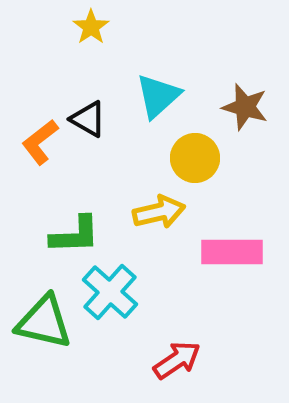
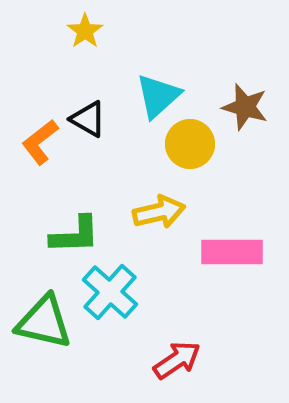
yellow star: moved 6 px left, 4 px down
yellow circle: moved 5 px left, 14 px up
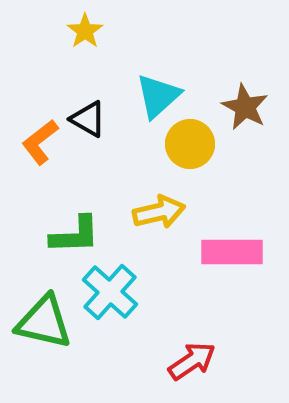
brown star: rotated 12 degrees clockwise
red arrow: moved 15 px right, 1 px down
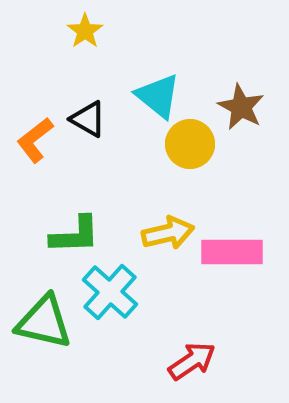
cyan triangle: rotated 39 degrees counterclockwise
brown star: moved 4 px left
orange L-shape: moved 5 px left, 2 px up
yellow arrow: moved 9 px right, 21 px down
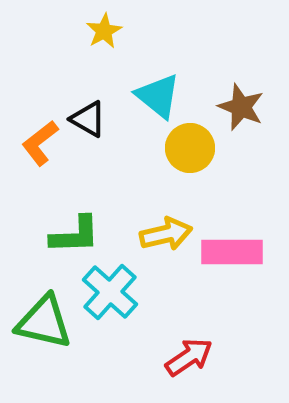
yellow star: moved 19 px right; rotated 6 degrees clockwise
brown star: rotated 6 degrees counterclockwise
orange L-shape: moved 5 px right, 3 px down
yellow circle: moved 4 px down
yellow arrow: moved 2 px left, 1 px down
red arrow: moved 3 px left, 4 px up
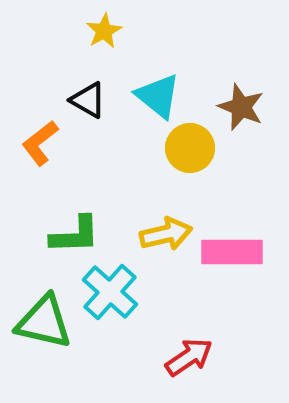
black triangle: moved 19 px up
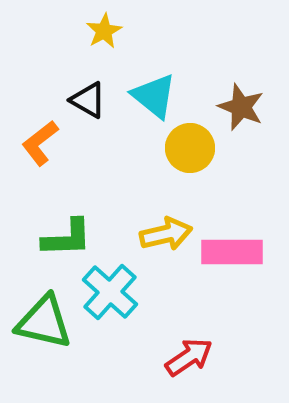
cyan triangle: moved 4 px left
green L-shape: moved 8 px left, 3 px down
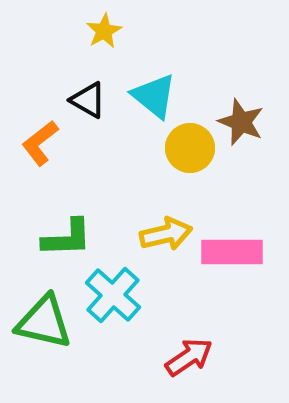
brown star: moved 15 px down
cyan cross: moved 3 px right, 3 px down
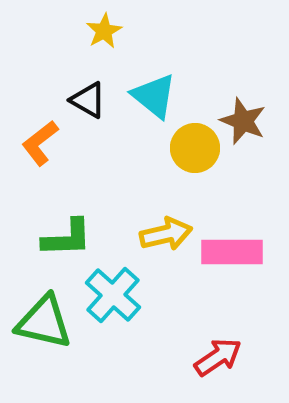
brown star: moved 2 px right, 1 px up
yellow circle: moved 5 px right
red arrow: moved 29 px right
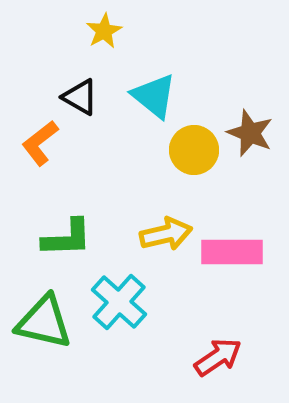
black triangle: moved 8 px left, 3 px up
brown star: moved 7 px right, 12 px down
yellow circle: moved 1 px left, 2 px down
cyan cross: moved 6 px right, 7 px down
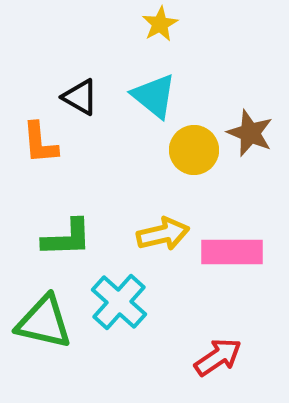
yellow star: moved 56 px right, 7 px up
orange L-shape: rotated 57 degrees counterclockwise
yellow arrow: moved 3 px left
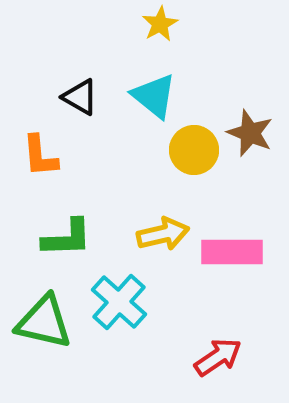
orange L-shape: moved 13 px down
